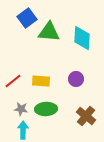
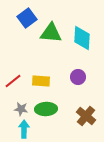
green triangle: moved 2 px right, 1 px down
purple circle: moved 2 px right, 2 px up
cyan arrow: moved 1 px right, 1 px up
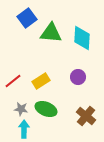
yellow rectangle: rotated 36 degrees counterclockwise
green ellipse: rotated 25 degrees clockwise
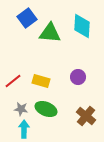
green triangle: moved 1 px left
cyan diamond: moved 12 px up
yellow rectangle: rotated 48 degrees clockwise
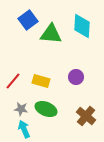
blue square: moved 1 px right, 2 px down
green triangle: moved 1 px right, 1 px down
purple circle: moved 2 px left
red line: rotated 12 degrees counterclockwise
cyan arrow: rotated 24 degrees counterclockwise
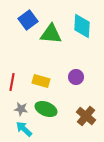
red line: moved 1 px left, 1 px down; rotated 30 degrees counterclockwise
cyan arrow: rotated 24 degrees counterclockwise
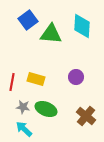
yellow rectangle: moved 5 px left, 2 px up
gray star: moved 2 px right, 2 px up
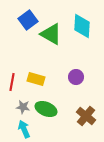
green triangle: rotated 25 degrees clockwise
cyan arrow: rotated 24 degrees clockwise
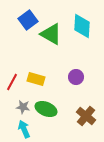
red line: rotated 18 degrees clockwise
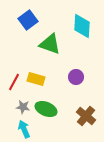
green triangle: moved 1 px left, 10 px down; rotated 10 degrees counterclockwise
red line: moved 2 px right
